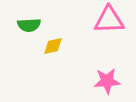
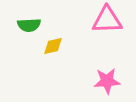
pink triangle: moved 2 px left
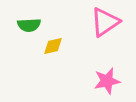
pink triangle: moved 2 px left, 2 px down; rotated 32 degrees counterclockwise
pink star: rotated 8 degrees counterclockwise
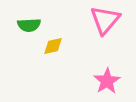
pink triangle: moved 2 px up; rotated 16 degrees counterclockwise
pink star: rotated 20 degrees counterclockwise
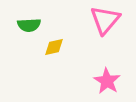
yellow diamond: moved 1 px right, 1 px down
pink star: rotated 8 degrees counterclockwise
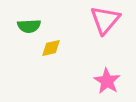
green semicircle: moved 1 px down
yellow diamond: moved 3 px left, 1 px down
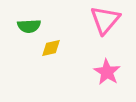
pink star: moved 9 px up
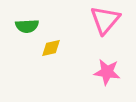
green semicircle: moved 2 px left
pink star: rotated 24 degrees counterclockwise
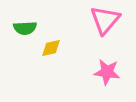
green semicircle: moved 2 px left, 2 px down
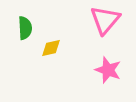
green semicircle: rotated 90 degrees counterclockwise
pink star: moved 1 px right, 2 px up; rotated 12 degrees clockwise
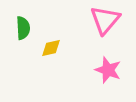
green semicircle: moved 2 px left
